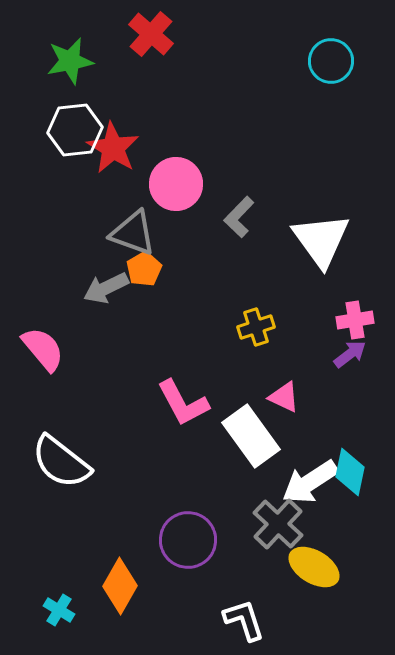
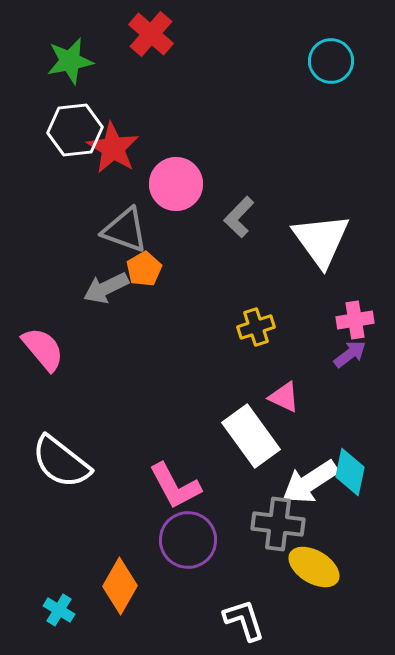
gray triangle: moved 8 px left, 3 px up
pink L-shape: moved 8 px left, 83 px down
gray cross: rotated 36 degrees counterclockwise
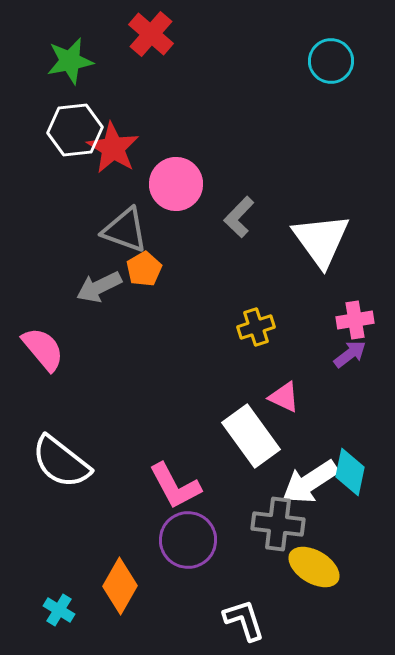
gray arrow: moved 7 px left, 1 px up
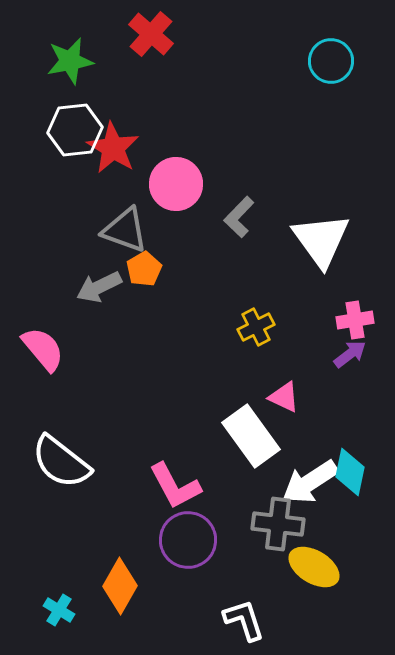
yellow cross: rotated 9 degrees counterclockwise
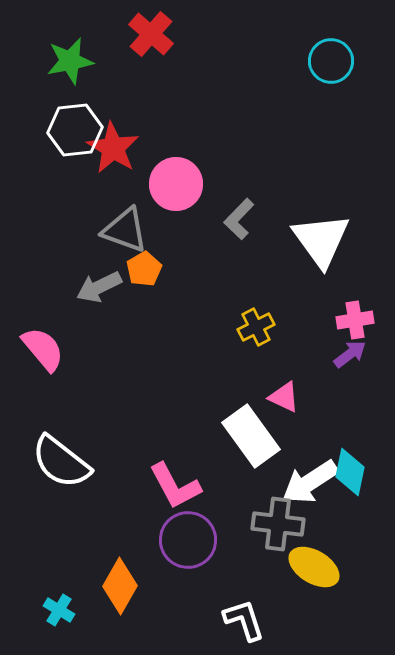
gray L-shape: moved 2 px down
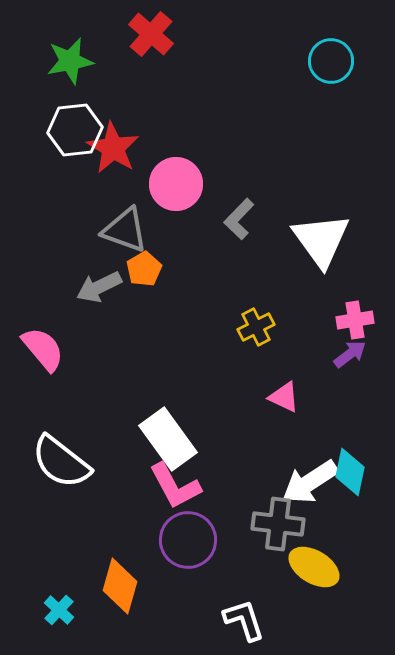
white rectangle: moved 83 px left, 3 px down
orange diamond: rotated 14 degrees counterclockwise
cyan cross: rotated 12 degrees clockwise
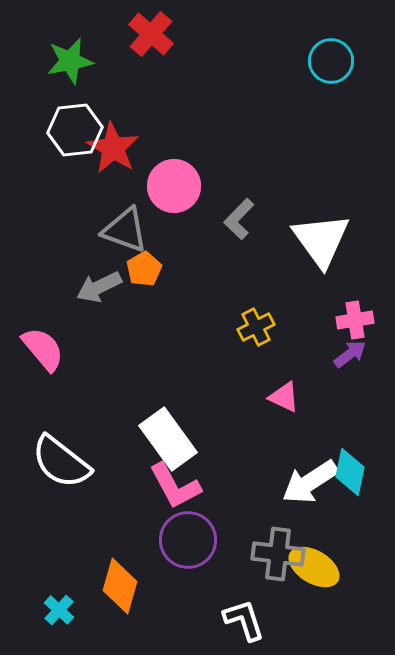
pink circle: moved 2 px left, 2 px down
gray cross: moved 30 px down
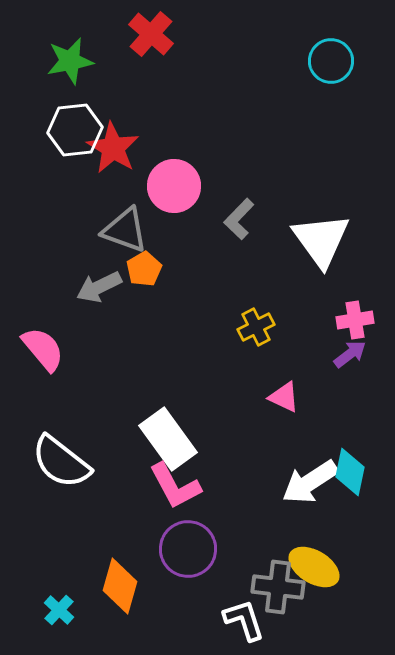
purple circle: moved 9 px down
gray cross: moved 33 px down
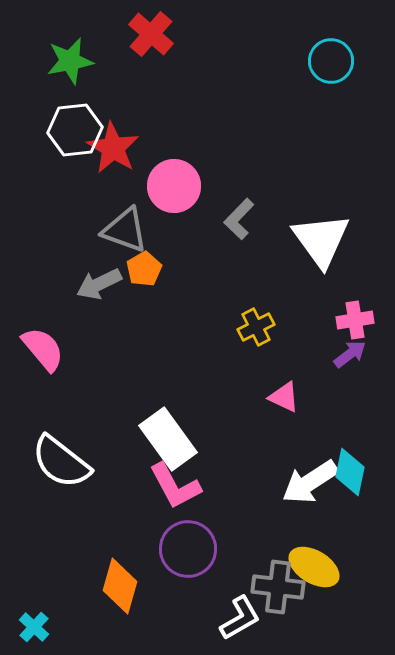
gray arrow: moved 3 px up
cyan cross: moved 25 px left, 17 px down
white L-shape: moved 4 px left, 2 px up; rotated 78 degrees clockwise
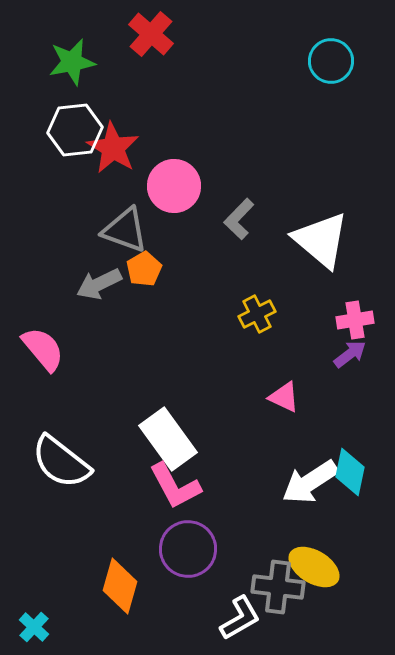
green star: moved 2 px right, 1 px down
white triangle: rotated 14 degrees counterclockwise
yellow cross: moved 1 px right, 13 px up
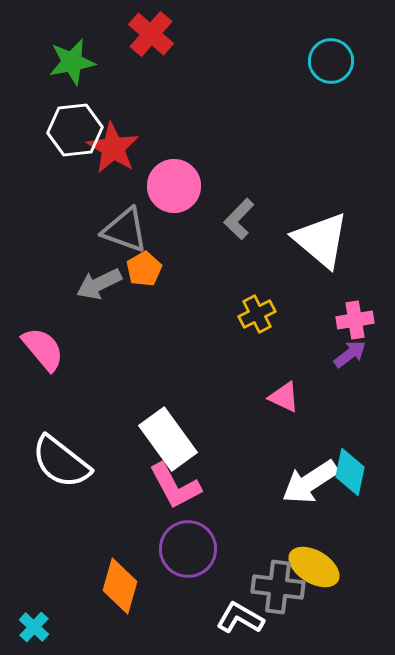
white L-shape: rotated 120 degrees counterclockwise
